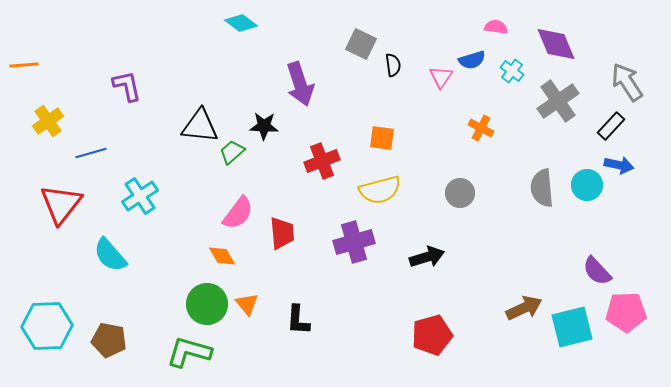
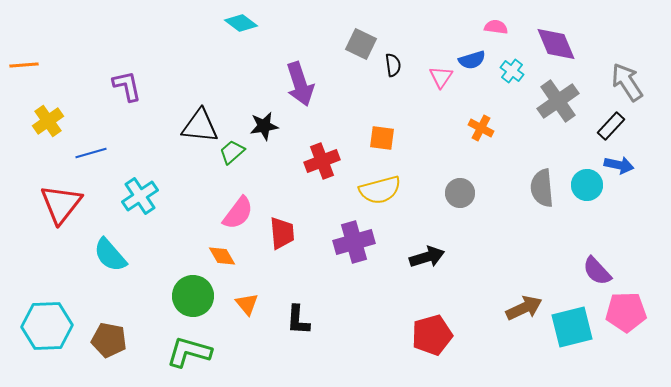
black star at (264, 126): rotated 12 degrees counterclockwise
green circle at (207, 304): moved 14 px left, 8 px up
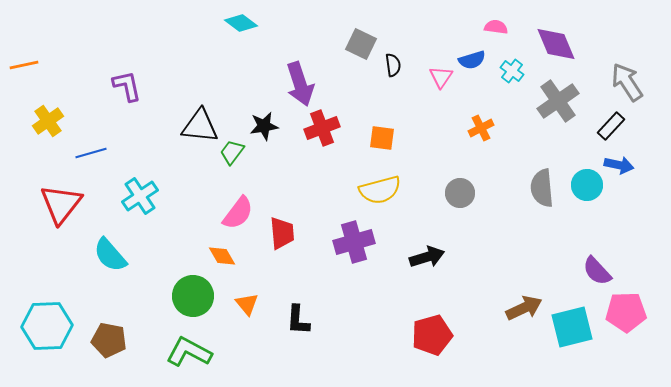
orange line at (24, 65): rotated 8 degrees counterclockwise
orange cross at (481, 128): rotated 35 degrees clockwise
green trapezoid at (232, 152): rotated 12 degrees counterclockwise
red cross at (322, 161): moved 33 px up
green L-shape at (189, 352): rotated 12 degrees clockwise
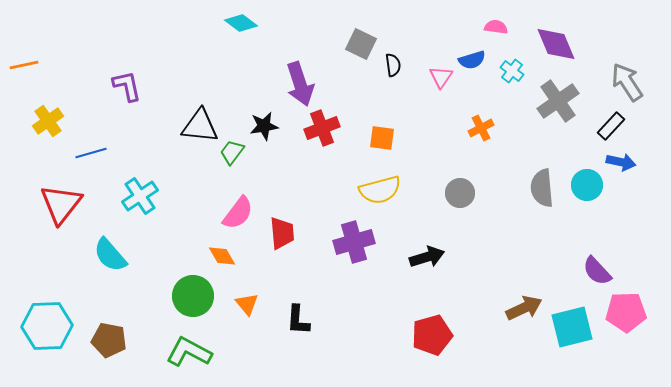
blue arrow at (619, 165): moved 2 px right, 3 px up
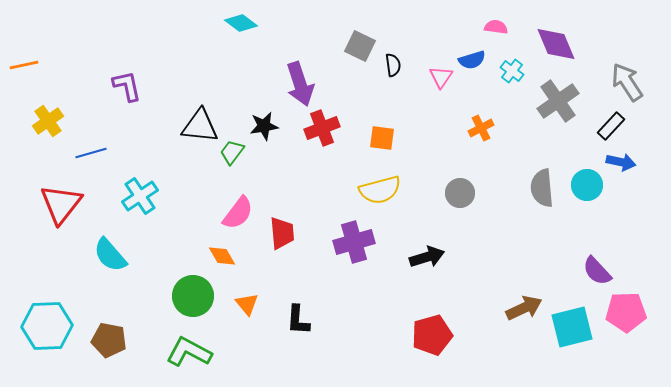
gray square at (361, 44): moved 1 px left, 2 px down
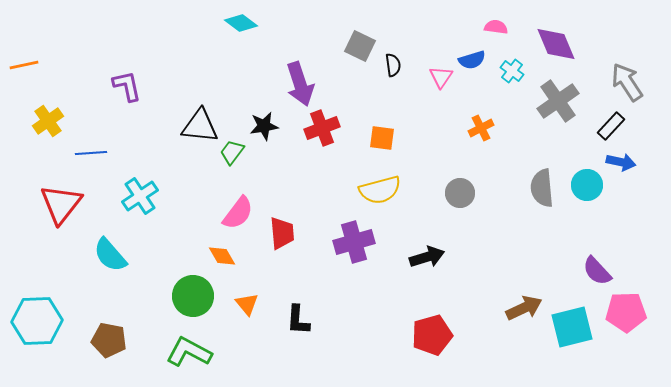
blue line at (91, 153): rotated 12 degrees clockwise
cyan hexagon at (47, 326): moved 10 px left, 5 px up
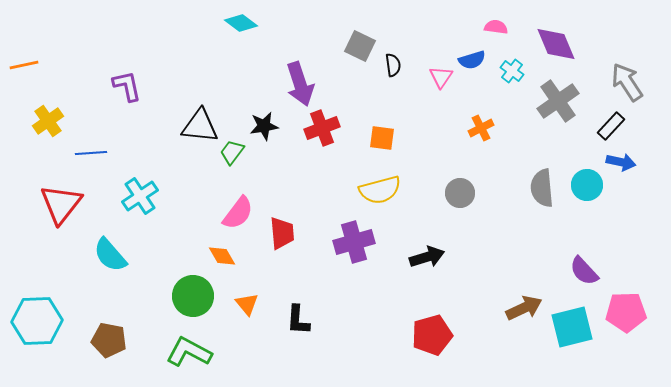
purple semicircle at (597, 271): moved 13 px left
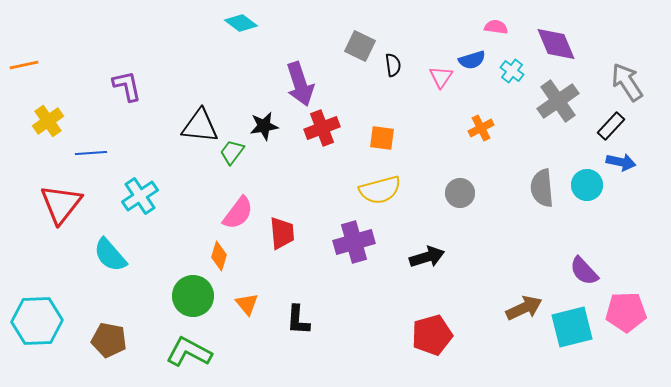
orange diamond at (222, 256): moved 3 px left; rotated 48 degrees clockwise
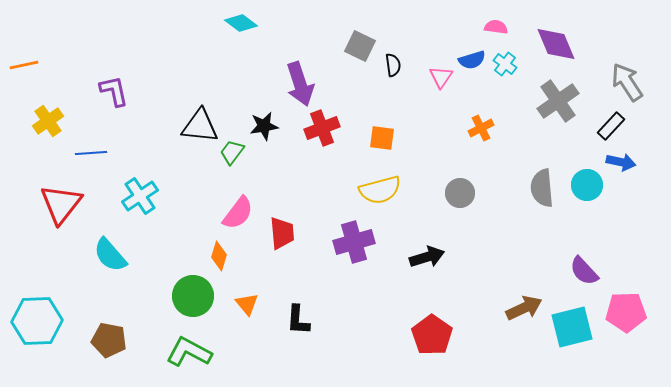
cyan cross at (512, 71): moved 7 px left, 7 px up
purple L-shape at (127, 86): moved 13 px left, 5 px down
red pentagon at (432, 335): rotated 21 degrees counterclockwise
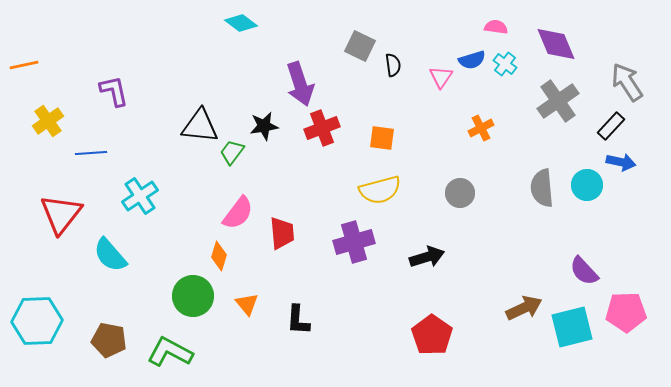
red triangle at (61, 204): moved 10 px down
green L-shape at (189, 352): moved 19 px left
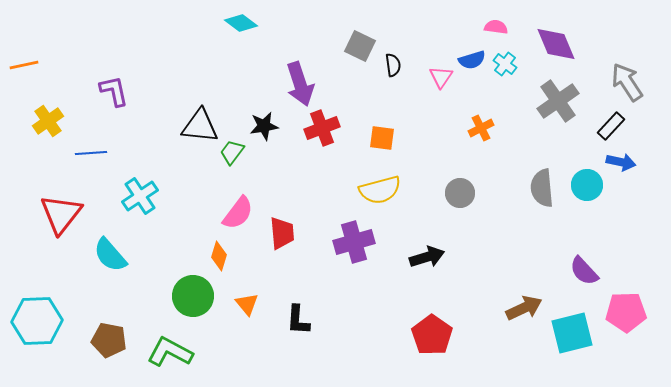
cyan square at (572, 327): moved 6 px down
